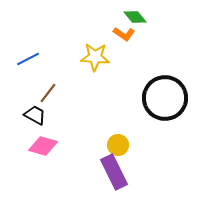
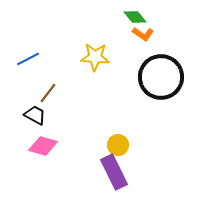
orange L-shape: moved 19 px right
black circle: moved 4 px left, 21 px up
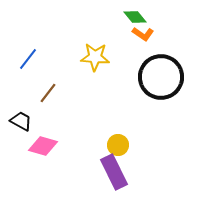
blue line: rotated 25 degrees counterclockwise
black trapezoid: moved 14 px left, 6 px down
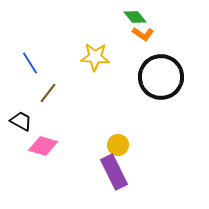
blue line: moved 2 px right, 4 px down; rotated 70 degrees counterclockwise
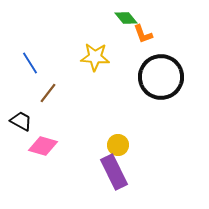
green diamond: moved 9 px left, 1 px down
orange L-shape: rotated 35 degrees clockwise
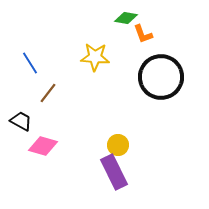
green diamond: rotated 40 degrees counterclockwise
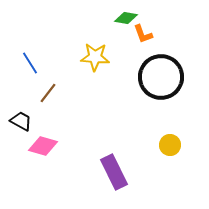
yellow circle: moved 52 px right
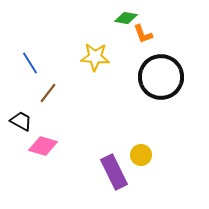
yellow circle: moved 29 px left, 10 px down
